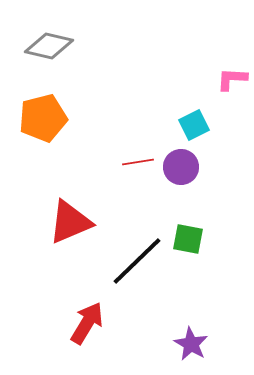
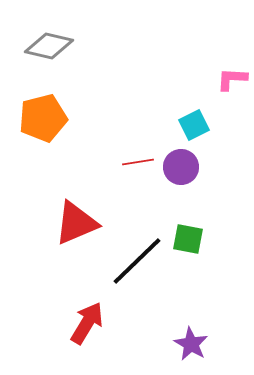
red triangle: moved 6 px right, 1 px down
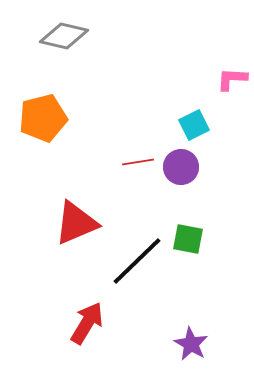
gray diamond: moved 15 px right, 10 px up
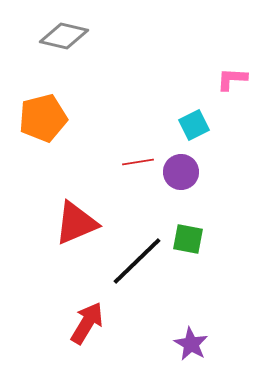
purple circle: moved 5 px down
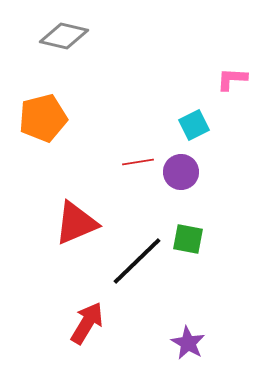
purple star: moved 3 px left, 1 px up
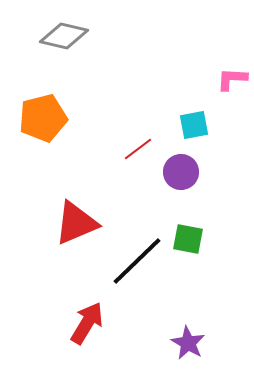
cyan square: rotated 16 degrees clockwise
red line: moved 13 px up; rotated 28 degrees counterclockwise
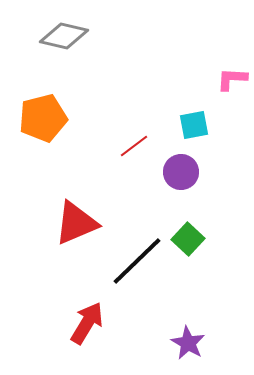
red line: moved 4 px left, 3 px up
green square: rotated 32 degrees clockwise
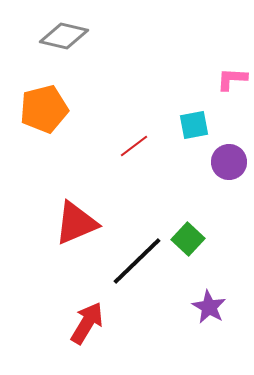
orange pentagon: moved 1 px right, 9 px up
purple circle: moved 48 px right, 10 px up
purple star: moved 21 px right, 36 px up
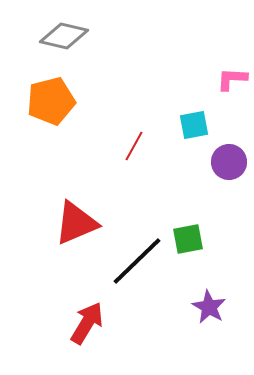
orange pentagon: moved 7 px right, 8 px up
red line: rotated 24 degrees counterclockwise
green square: rotated 36 degrees clockwise
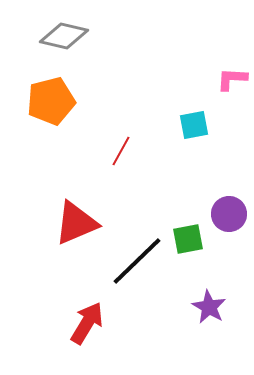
red line: moved 13 px left, 5 px down
purple circle: moved 52 px down
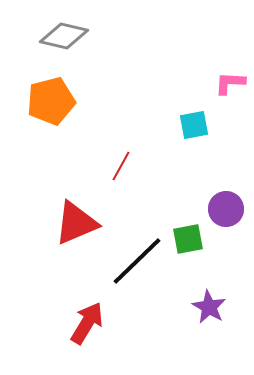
pink L-shape: moved 2 px left, 4 px down
red line: moved 15 px down
purple circle: moved 3 px left, 5 px up
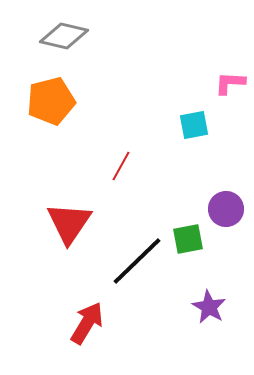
red triangle: moved 7 px left; rotated 33 degrees counterclockwise
